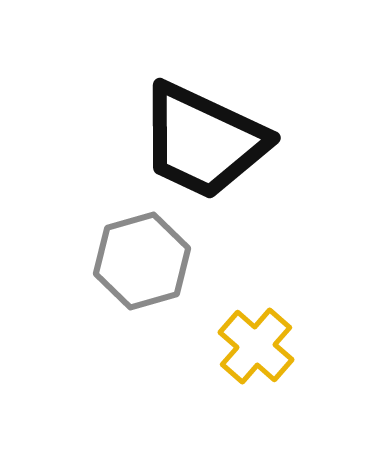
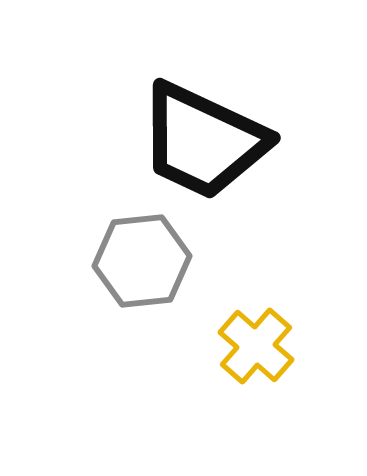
gray hexagon: rotated 10 degrees clockwise
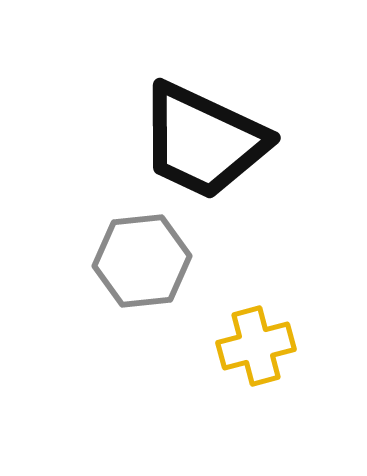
yellow cross: rotated 34 degrees clockwise
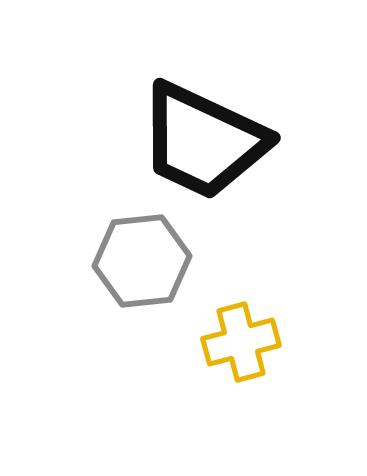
yellow cross: moved 15 px left, 4 px up
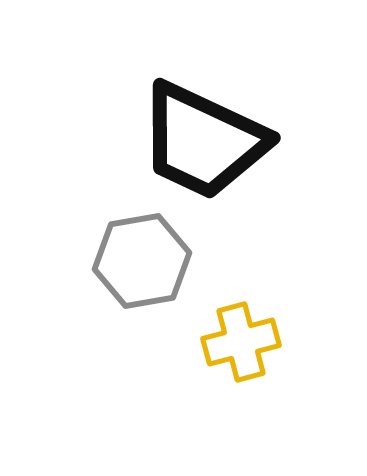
gray hexagon: rotated 4 degrees counterclockwise
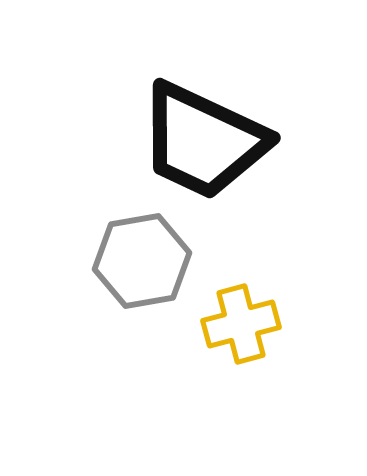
yellow cross: moved 18 px up
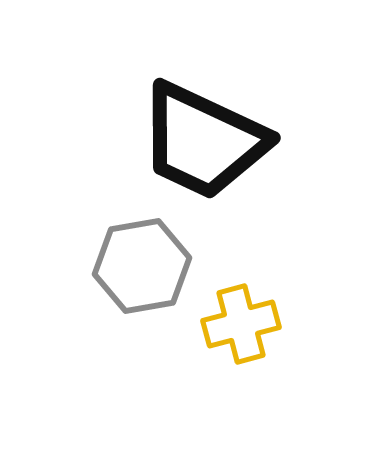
gray hexagon: moved 5 px down
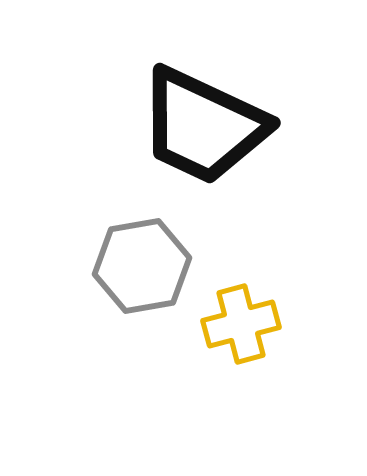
black trapezoid: moved 15 px up
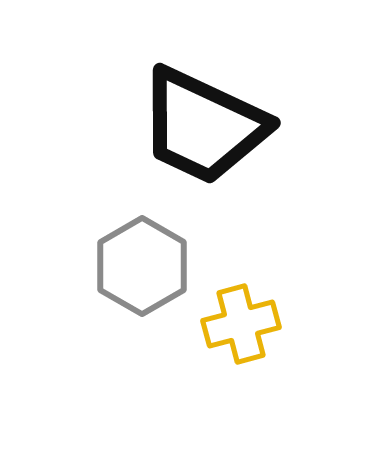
gray hexagon: rotated 20 degrees counterclockwise
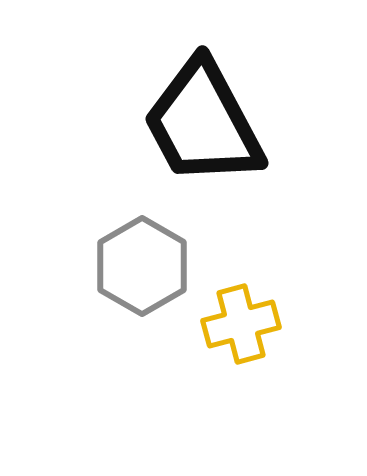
black trapezoid: moved 3 px up; rotated 37 degrees clockwise
